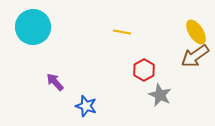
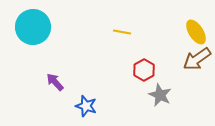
brown arrow: moved 2 px right, 3 px down
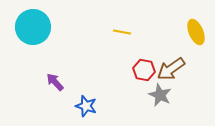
yellow ellipse: rotated 10 degrees clockwise
brown arrow: moved 26 px left, 10 px down
red hexagon: rotated 20 degrees counterclockwise
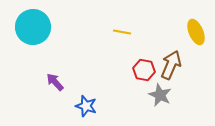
brown arrow: moved 4 px up; rotated 148 degrees clockwise
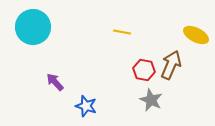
yellow ellipse: moved 3 px down; rotated 40 degrees counterclockwise
gray star: moved 9 px left, 5 px down
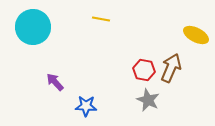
yellow line: moved 21 px left, 13 px up
brown arrow: moved 3 px down
gray star: moved 3 px left
blue star: rotated 15 degrees counterclockwise
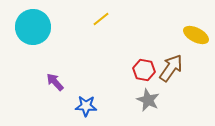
yellow line: rotated 48 degrees counterclockwise
brown arrow: rotated 12 degrees clockwise
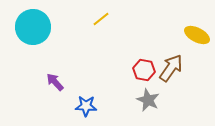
yellow ellipse: moved 1 px right
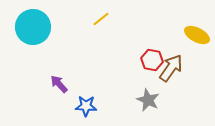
red hexagon: moved 8 px right, 10 px up
purple arrow: moved 4 px right, 2 px down
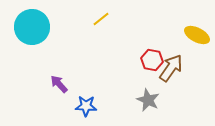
cyan circle: moved 1 px left
